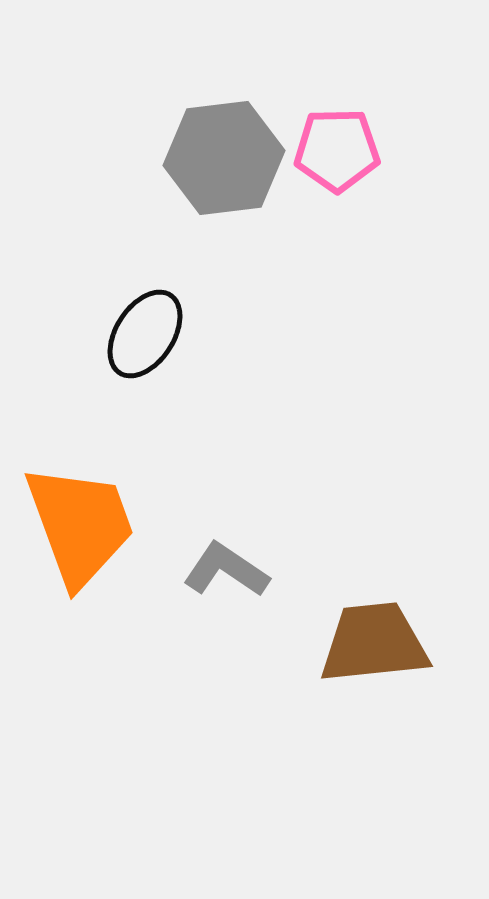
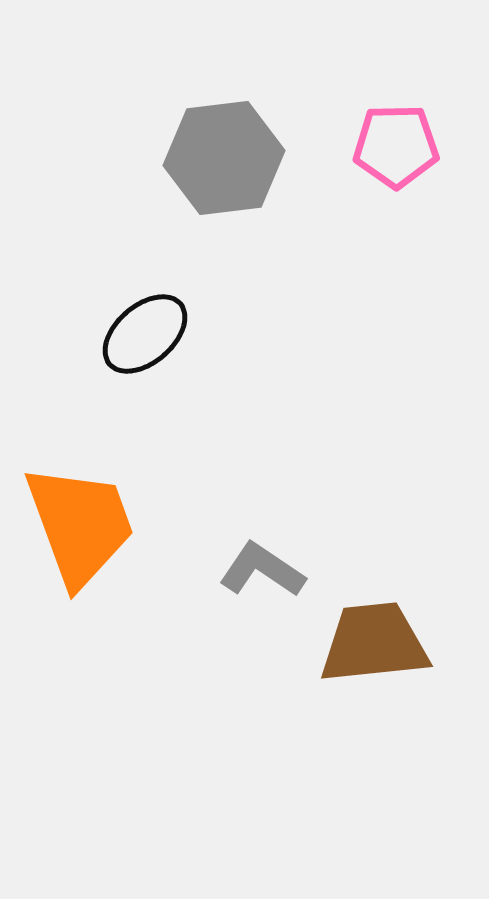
pink pentagon: moved 59 px right, 4 px up
black ellipse: rotated 16 degrees clockwise
gray L-shape: moved 36 px right
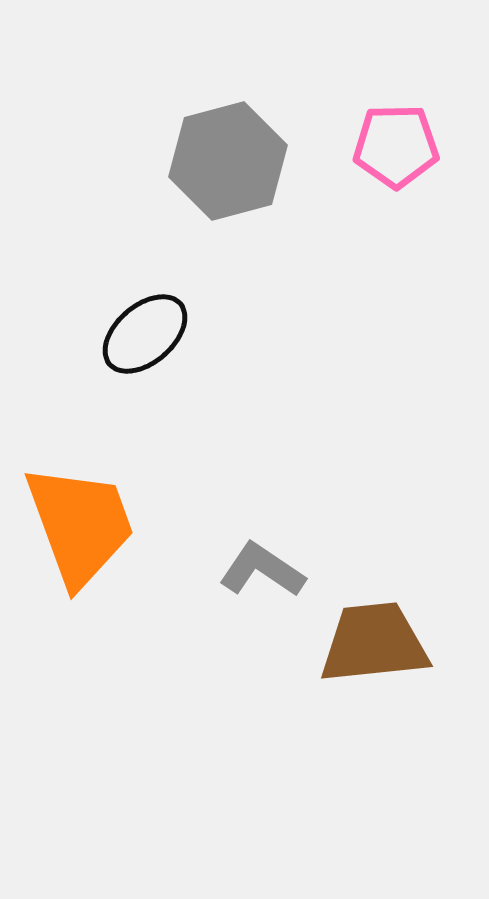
gray hexagon: moved 4 px right, 3 px down; rotated 8 degrees counterclockwise
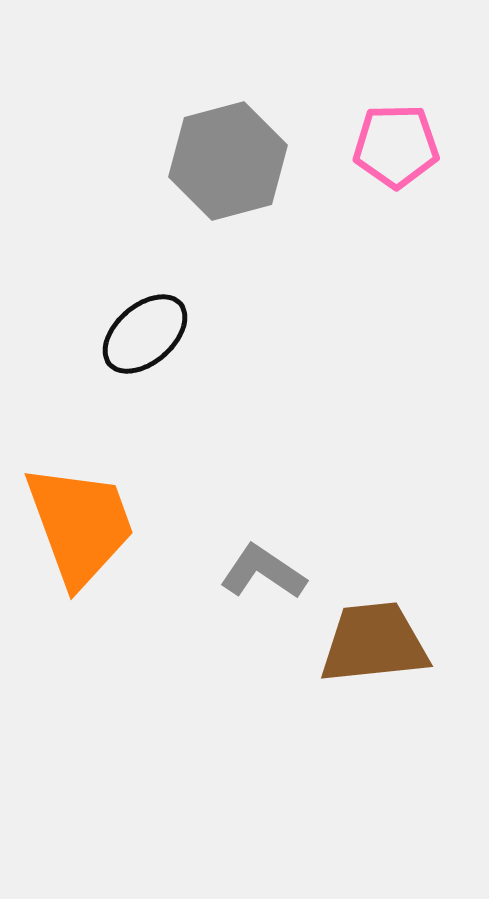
gray L-shape: moved 1 px right, 2 px down
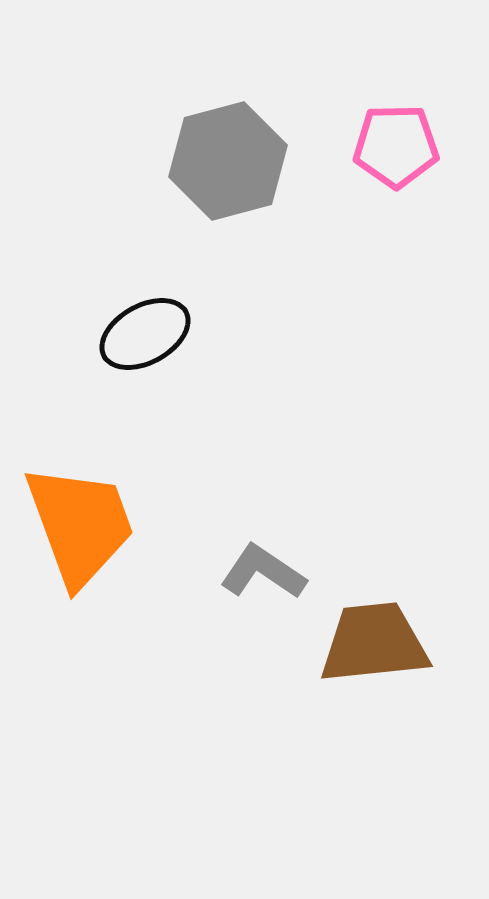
black ellipse: rotated 12 degrees clockwise
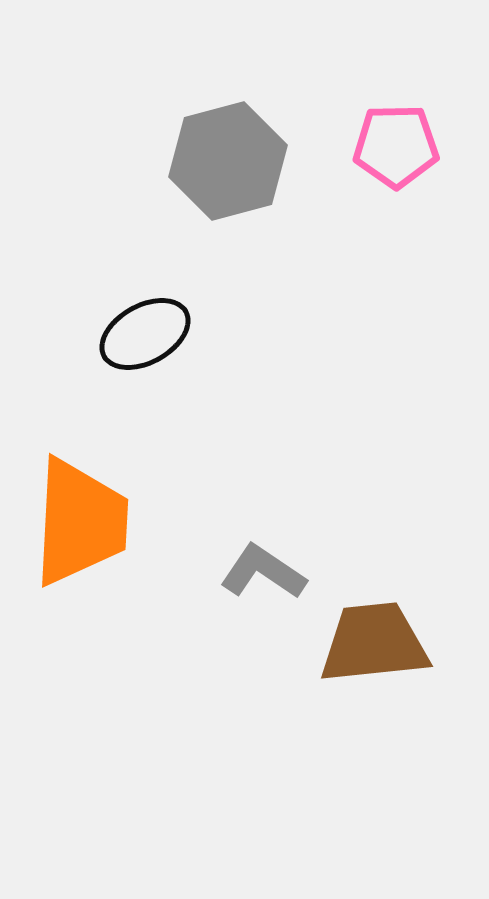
orange trapezoid: moved 3 px up; rotated 23 degrees clockwise
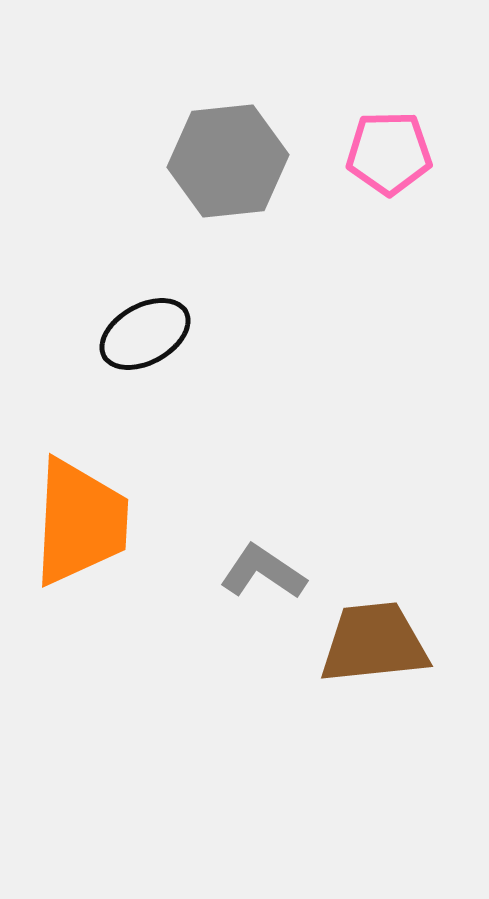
pink pentagon: moved 7 px left, 7 px down
gray hexagon: rotated 9 degrees clockwise
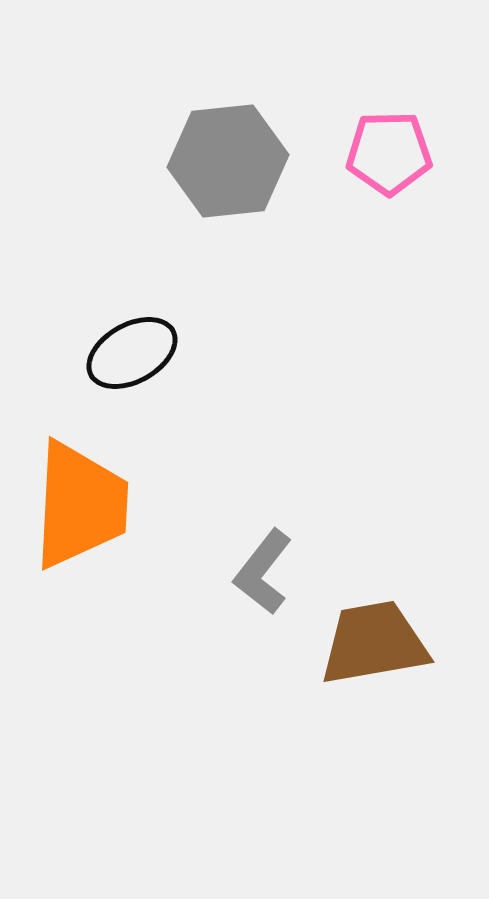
black ellipse: moved 13 px left, 19 px down
orange trapezoid: moved 17 px up
gray L-shape: rotated 86 degrees counterclockwise
brown trapezoid: rotated 4 degrees counterclockwise
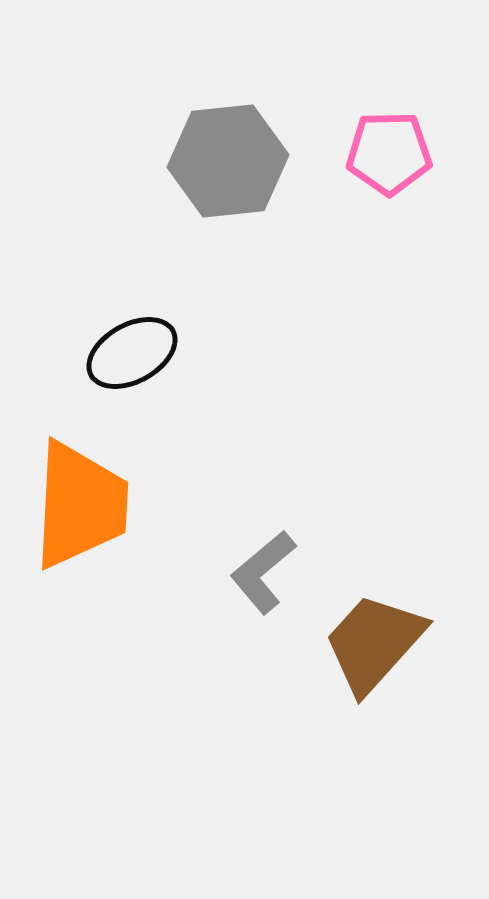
gray L-shape: rotated 12 degrees clockwise
brown trapezoid: rotated 38 degrees counterclockwise
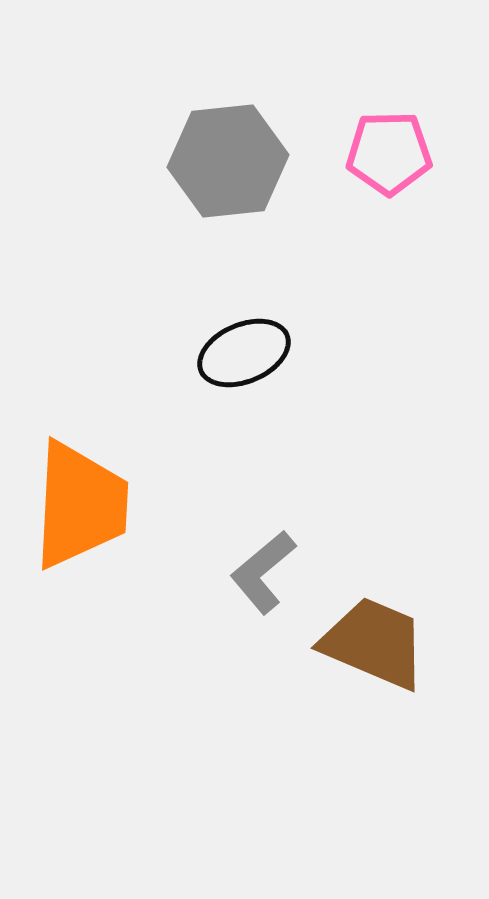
black ellipse: moved 112 px right; rotated 6 degrees clockwise
brown trapezoid: rotated 71 degrees clockwise
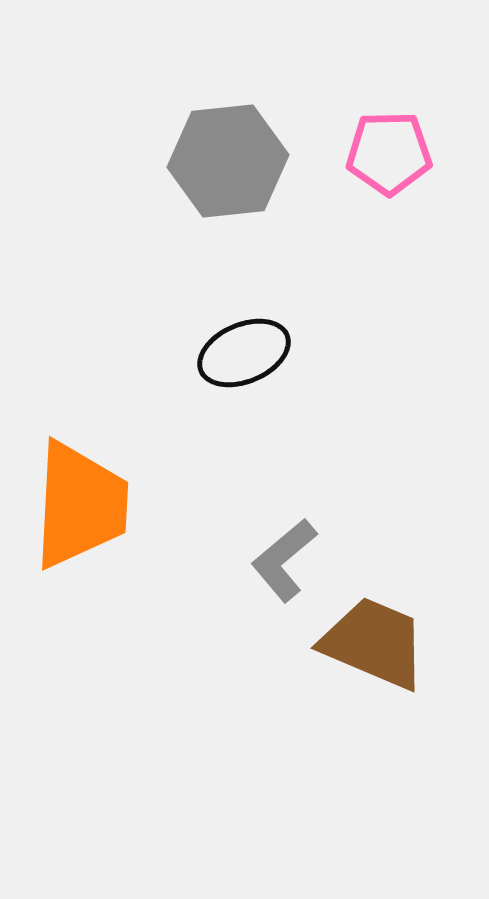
gray L-shape: moved 21 px right, 12 px up
